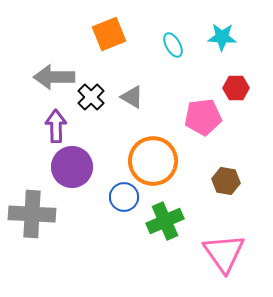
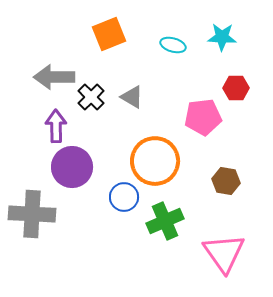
cyan ellipse: rotated 45 degrees counterclockwise
orange circle: moved 2 px right
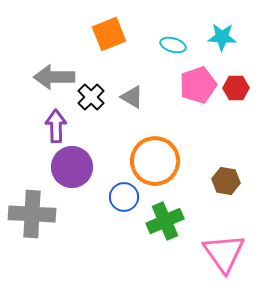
pink pentagon: moved 5 px left, 32 px up; rotated 12 degrees counterclockwise
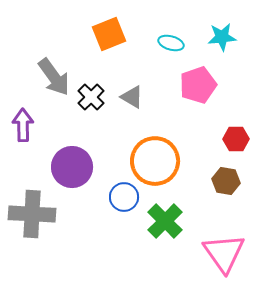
cyan star: rotated 8 degrees counterclockwise
cyan ellipse: moved 2 px left, 2 px up
gray arrow: rotated 126 degrees counterclockwise
red hexagon: moved 51 px down
purple arrow: moved 33 px left, 1 px up
green cross: rotated 21 degrees counterclockwise
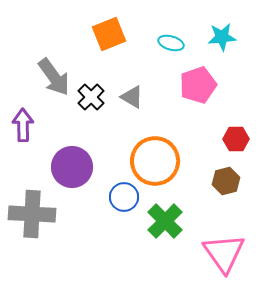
brown hexagon: rotated 24 degrees counterclockwise
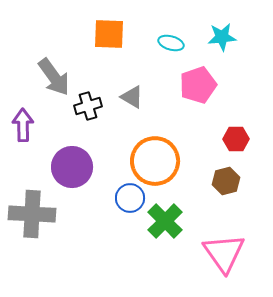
orange square: rotated 24 degrees clockwise
black cross: moved 3 px left, 9 px down; rotated 28 degrees clockwise
blue circle: moved 6 px right, 1 px down
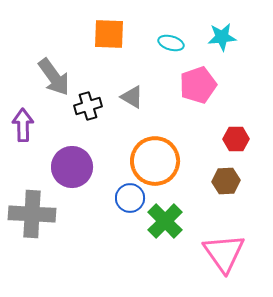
brown hexagon: rotated 12 degrees clockwise
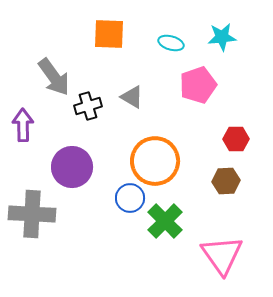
pink triangle: moved 2 px left, 2 px down
